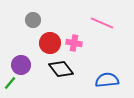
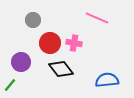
pink line: moved 5 px left, 5 px up
purple circle: moved 3 px up
green line: moved 2 px down
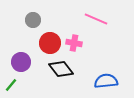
pink line: moved 1 px left, 1 px down
blue semicircle: moved 1 px left, 1 px down
green line: moved 1 px right
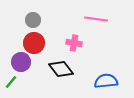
pink line: rotated 15 degrees counterclockwise
red circle: moved 16 px left
green line: moved 3 px up
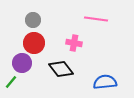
purple circle: moved 1 px right, 1 px down
blue semicircle: moved 1 px left, 1 px down
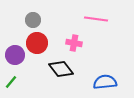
red circle: moved 3 px right
purple circle: moved 7 px left, 8 px up
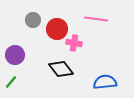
red circle: moved 20 px right, 14 px up
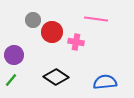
red circle: moved 5 px left, 3 px down
pink cross: moved 2 px right, 1 px up
purple circle: moved 1 px left
black diamond: moved 5 px left, 8 px down; rotated 20 degrees counterclockwise
green line: moved 2 px up
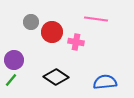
gray circle: moved 2 px left, 2 px down
purple circle: moved 5 px down
